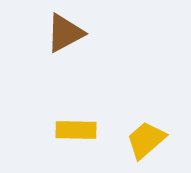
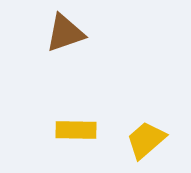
brown triangle: rotated 9 degrees clockwise
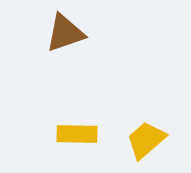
yellow rectangle: moved 1 px right, 4 px down
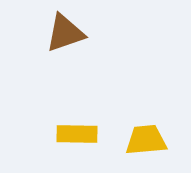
yellow trapezoid: rotated 36 degrees clockwise
